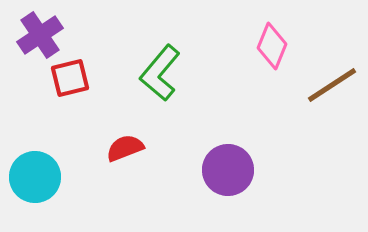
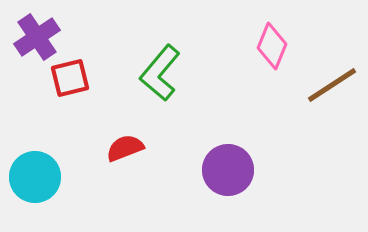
purple cross: moved 3 px left, 2 px down
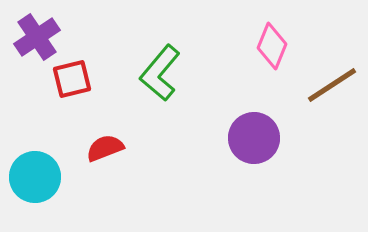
red square: moved 2 px right, 1 px down
red semicircle: moved 20 px left
purple circle: moved 26 px right, 32 px up
